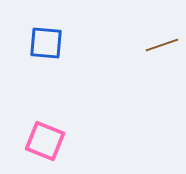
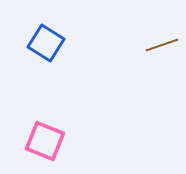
blue square: rotated 27 degrees clockwise
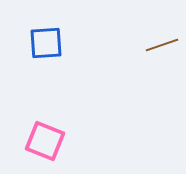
blue square: rotated 36 degrees counterclockwise
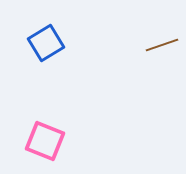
blue square: rotated 27 degrees counterclockwise
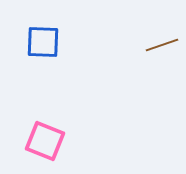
blue square: moved 3 px left, 1 px up; rotated 33 degrees clockwise
